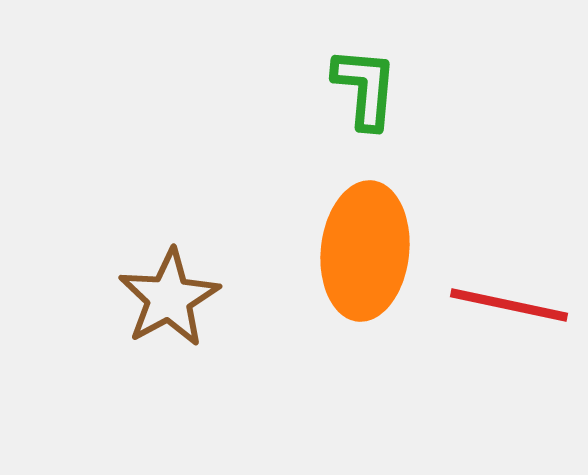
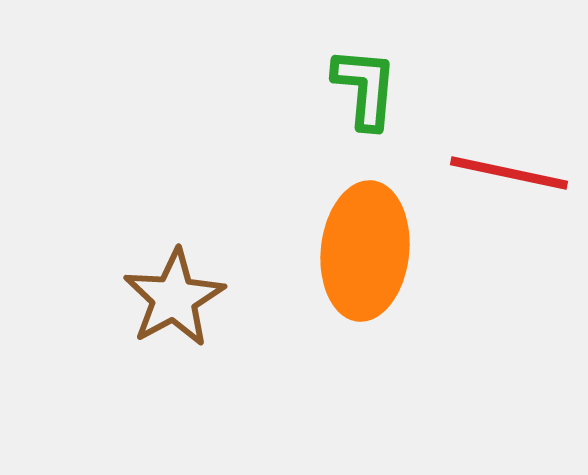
brown star: moved 5 px right
red line: moved 132 px up
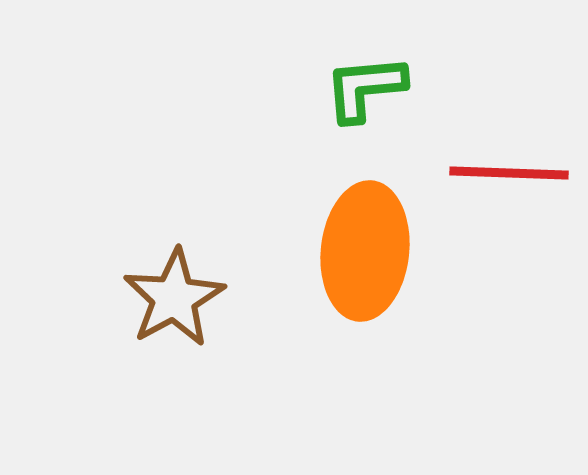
green L-shape: rotated 100 degrees counterclockwise
red line: rotated 10 degrees counterclockwise
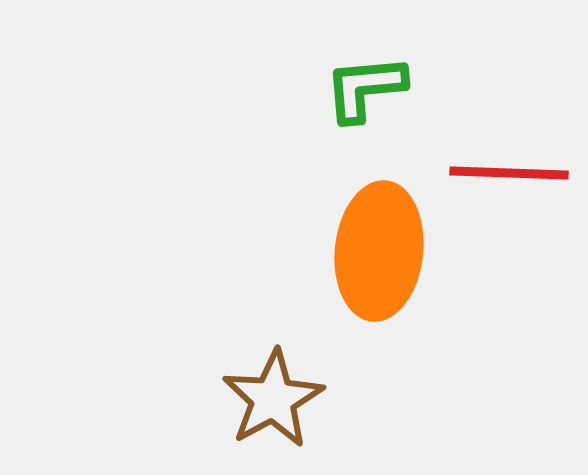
orange ellipse: moved 14 px right
brown star: moved 99 px right, 101 px down
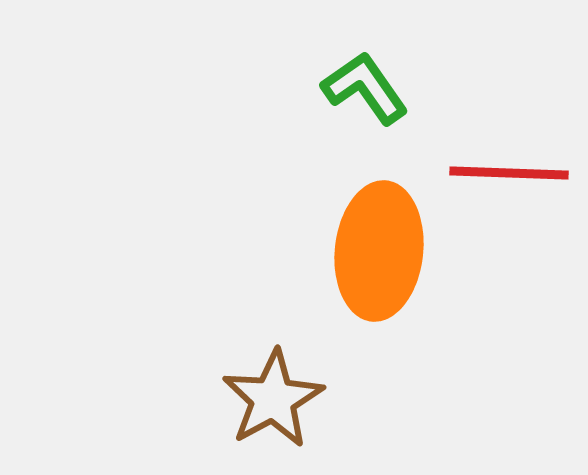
green L-shape: rotated 60 degrees clockwise
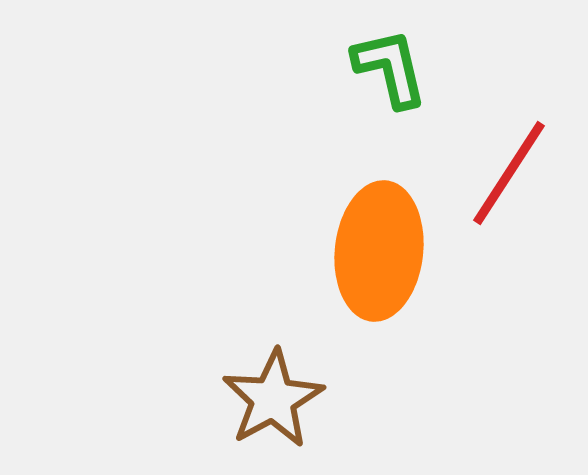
green L-shape: moved 25 px right, 20 px up; rotated 22 degrees clockwise
red line: rotated 59 degrees counterclockwise
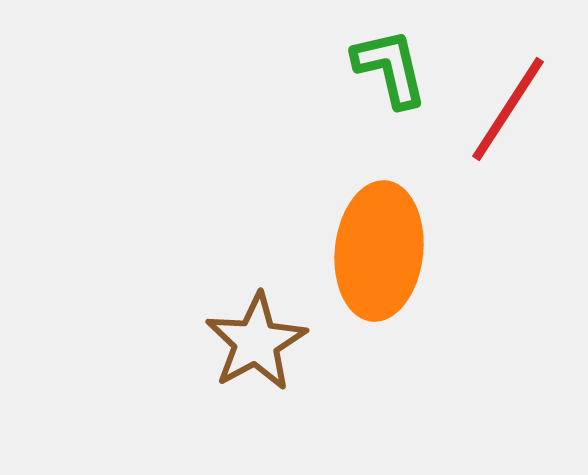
red line: moved 1 px left, 64 px up
brown star: moved 17 px left, 57 px up
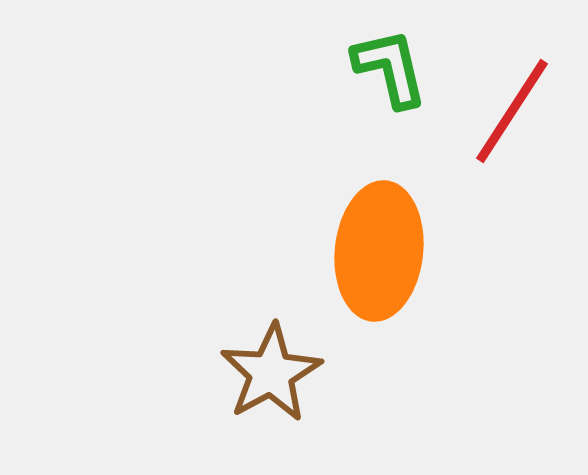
red line: moved 4 px right, 2 px down
brown star: moved 15 px right, 31 px down
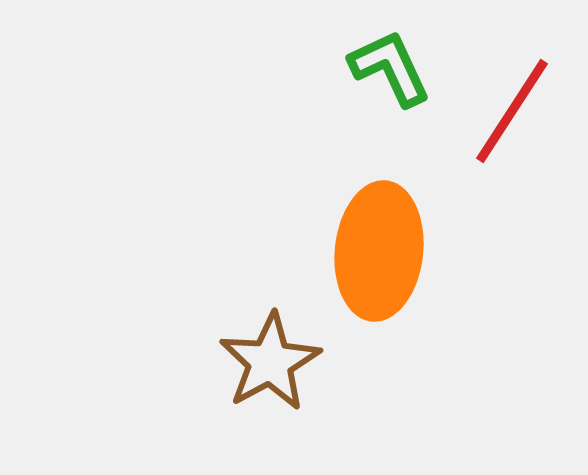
green L-shape: rotated 12 degrees counterclockwise
brown star: moved 1 px left, 11 px up
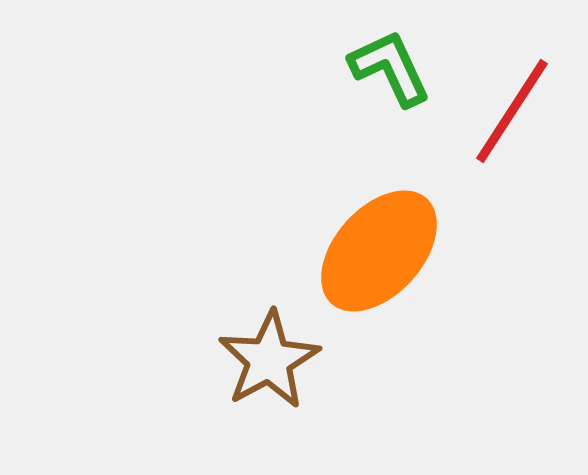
orange ellipse: rotated 36 degrees clockwise
brown star: moved 1 px left, 2 px up
